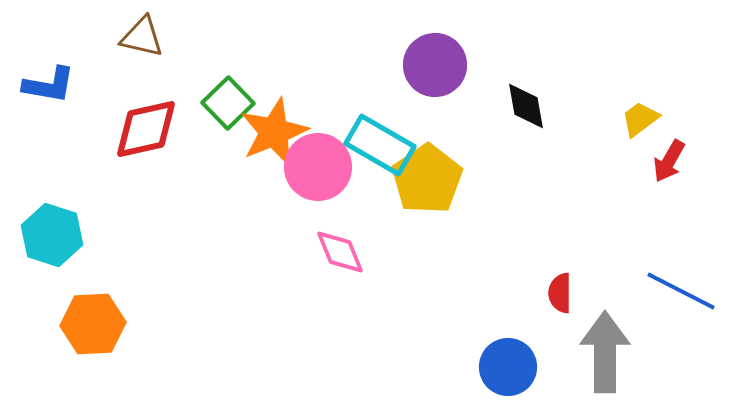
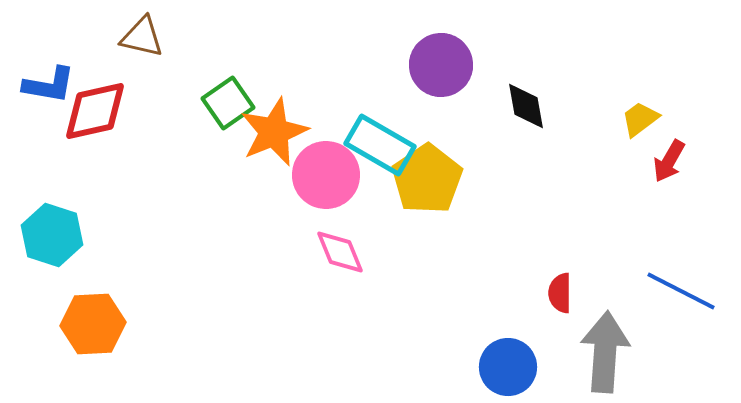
purple circle: moved 6 px right
green square: rotated 9 degrees clockwise
red diamond: moved 51 px left, 18 px up
pink circle: moved 8 px right, 8 px down
gray arrow: rotated 4 degrees clockwise
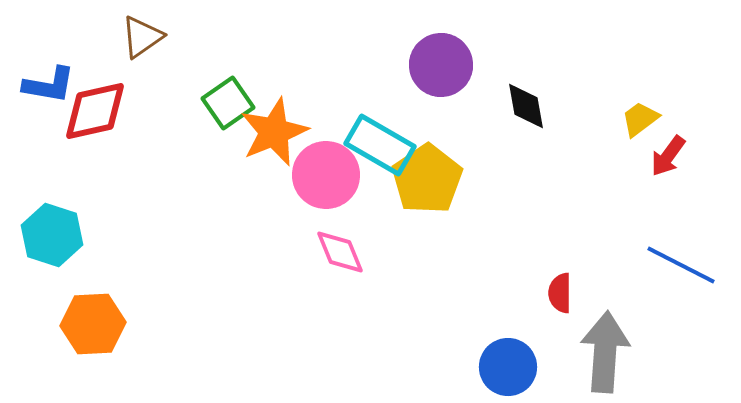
brown triangle: rotated 48 degrees counterclockwise
red arrow: moved 1 px left, 5 px up; rotated 6 degrees clockwise
blue line: moved 26 px up
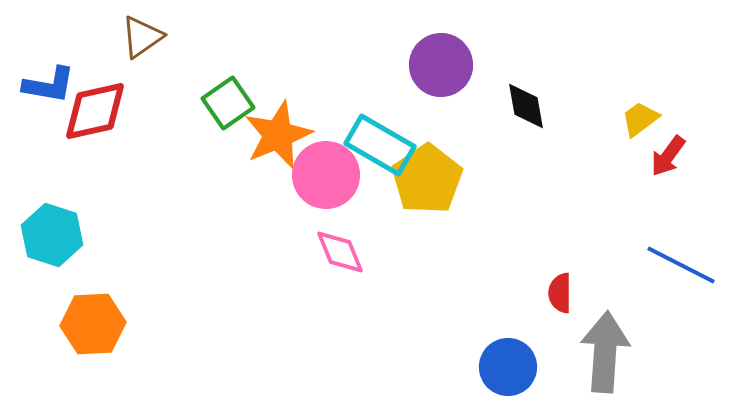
orange star: moved 4 px right, 3 px down
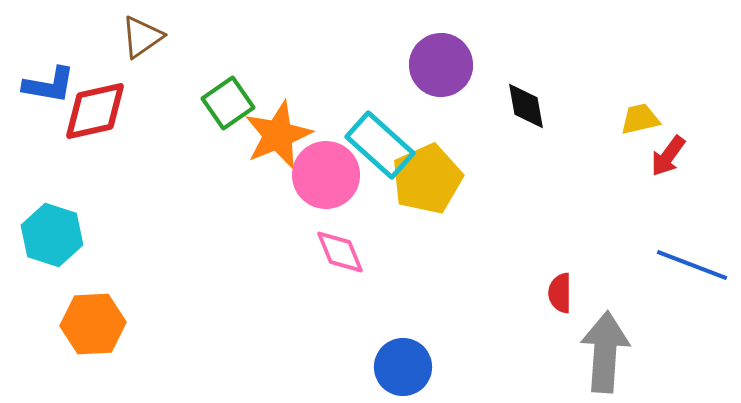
yellow trapezoid: rotated 24 degrees clockwise
cyan rectangle: rotated 12 degrees clockwise
yellow pentagon: rotated 10 degrees clockwise
blue line: moved 11 px right; rotated 6 degrees counterclockwise
blue circle: moved 105 px left
